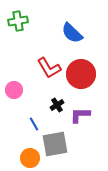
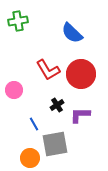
red L-shape: moved 1 px left, 2 px down
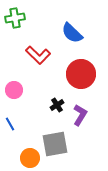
green cross: moved 3 px left, 3 px up
red L-shape: moved 10 px left, 15 px up; rotated 15 degrees counterclockwise
purple L-shape: rotated 120 degrees clockwise
blue line: moved 24 px left
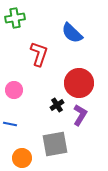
red L-shape: moved 1 px right, 1 px up; rotated 115 degrees counterclockwise
red circle: moved 2 px left, 9 px down
blue line: rotated 48 degrees counterclockwise
orange circle: moved 8 px left
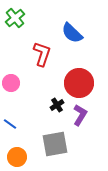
green cross: rotated 30 degrees counterclockwise
red L-shape: moved 3 px right
pink circle: moved 3 px left, 7 px up
blue line: rotated 24 degrees clockwise
orange circle: moved 5 px left, 1 px up
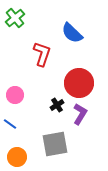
pink circle: moved 4 px right, 12 px down
purple L-shape: moved 1 px up
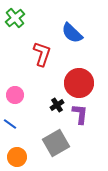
purple L-shape: rotated 25 degrees counterclockwise
gray square: moved 1 px right, 1 px up; rotated 20 degrees counterclockwise
